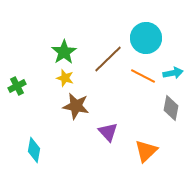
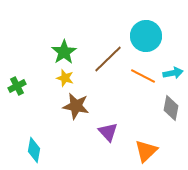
cyan circle: moved 2 px up
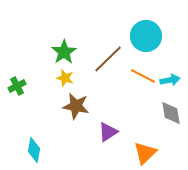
cyan arrow: moved 3 px left, 7 px down
gray diamond: moved 5 px down; rotated 20 degrees counterclockwise
purple triangle: rotated 40 degrees clockwise
orange triangle: moved 1 px left, 2 px down
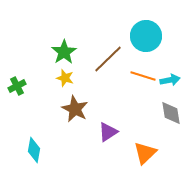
orange line: rotated 10 degrees counterclockwise
brown star: moved 1 px left, 3 px down; rotated 16 degrees clockwise
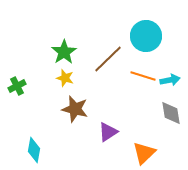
brown star: rotated 12 degrees counterclockwise
orange triangle: moved 1 px left
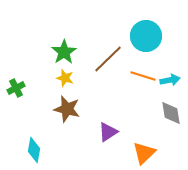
green cross: moved 1 px left, 2 px down
brown star: moved 8 px left
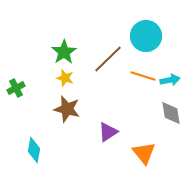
orange triangle: rotated 25 degrees counterclockwise
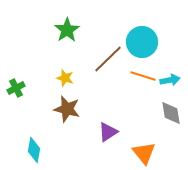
cyan circle: moved 4 px left, 6 px down
green star: moved 3 px right, 22 px up
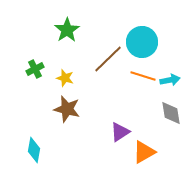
green cross: moved 19 px right, 19 px up
purple triangle: moved 12 px right
orange triangle: moved 1 px up; rotated 40 degrees clockwise
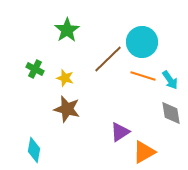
green cross: rotated 36 degrees counterclockwise
cyan arrow: rotated 66 degrees clockwise
